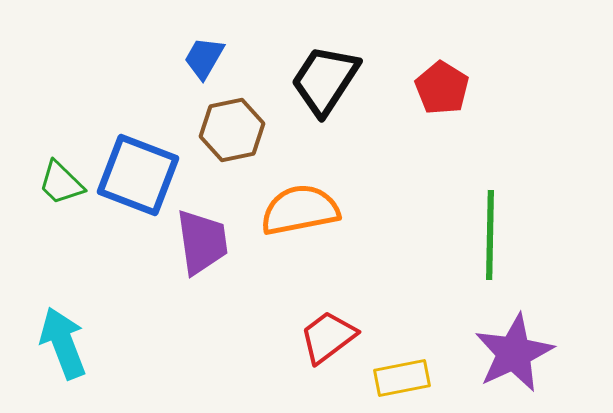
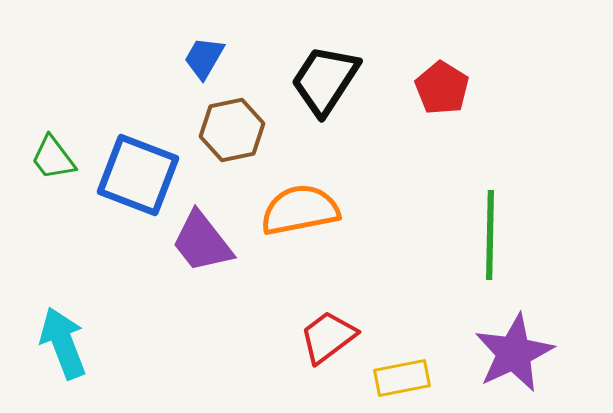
green trapezoid: moved 8 px left, 25 px up; rotated 9 degrees clockwise
purple trapezoid: rotated 150 degrees clockwise
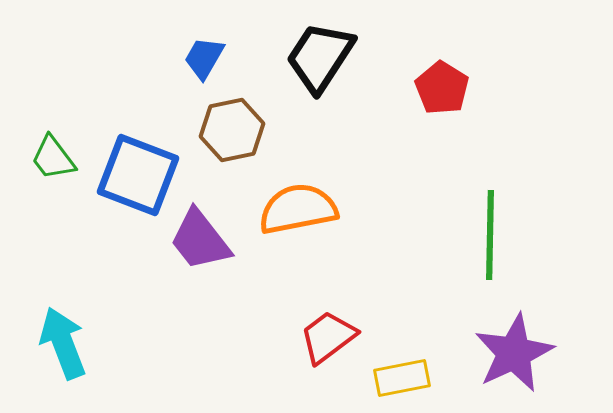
black trapezoid: moved 5 px left, 23 px up
orange semicircle: moved 2 px left, 1 px up
purple trapezoid: moved 2 px left, 2 px up
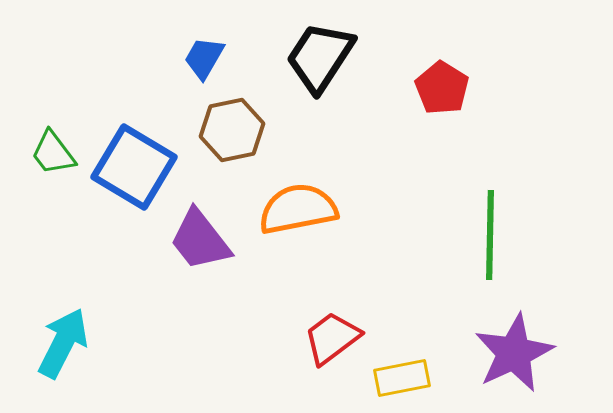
green trapezoid: moved 5 px up
blue square: moved 4 px left, 8 px up; rotated 10 degrees clockwise
red trapezoid: moved 4 px right, 1 px down
cyan arrow: rotated 48 degrees clockwise
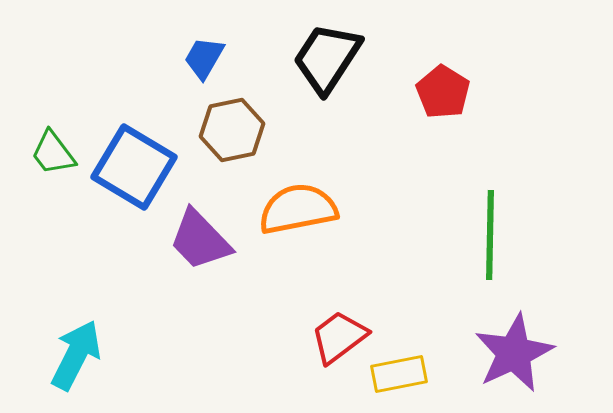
black trapezoid: moved 7 px right, 1 px down
red pentagon: moved 1 px right, 4 px down
purple trapezoid: rotated 6 degrees counterclockwise
red trapezoid: moved 7 px right, 1 px up
cyan arrow: moved 13 px right, 12 px down
yellow rectangle: moved 3 px left, 4 px up
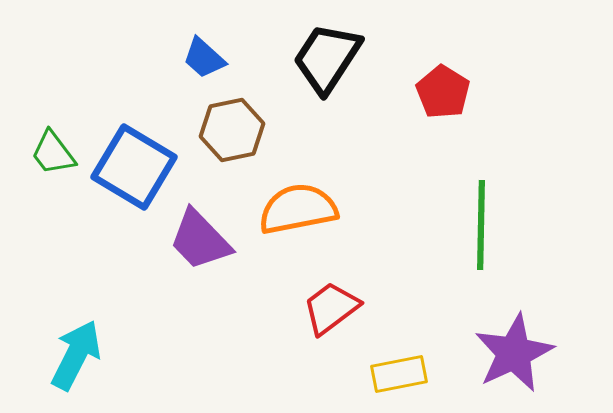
blue trapezoid: rotated 78 degrees counterclockwise
green line: moved 9 px left, 10 px up
red trapezoid: moved 8 px left, 29 px up
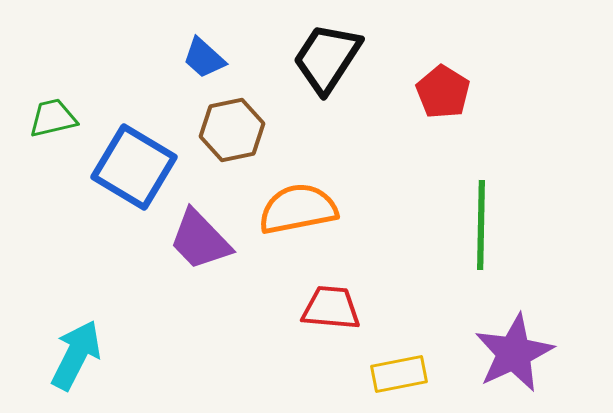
green trapezoid: moved 35 px up; rotated 114 degrees clockwise
red trapezoid: rotated 42 degrees clockwise
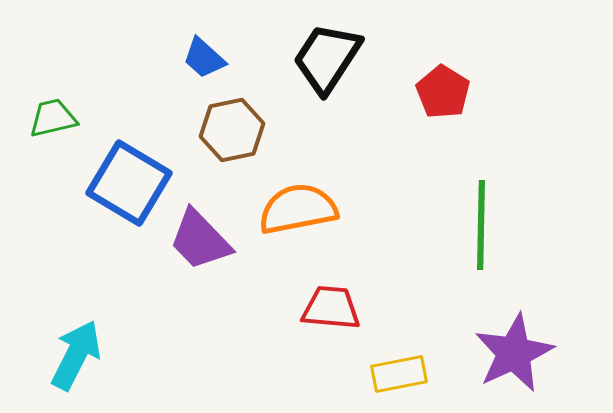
blue square: moved 5 px left, 16 px down
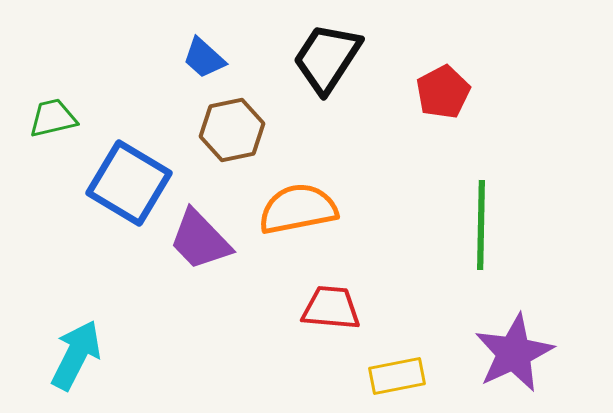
red pentagon: rotated 12 degrees clockwise
yellow rectangle: moved 2 px left, 2 px down
